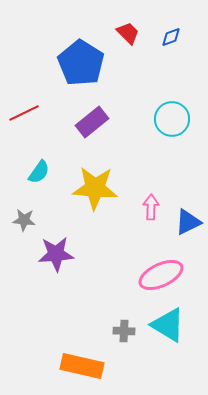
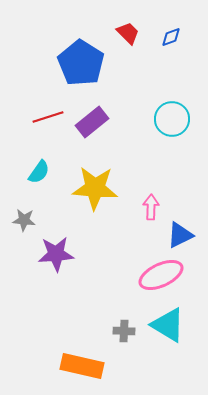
red line: moved 24 px right, 4 px down; rotated 8 degrees clockwise
blue triangle: moved 8 px left, 13 px down
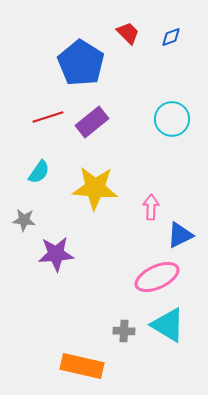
pink ellipse: moved 4 px left, 2 px down
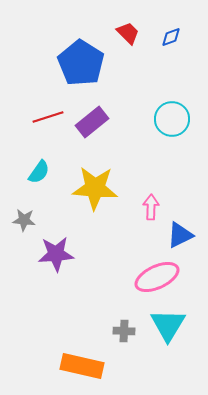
cyan triangle: rotated 30 degrees clockwise
